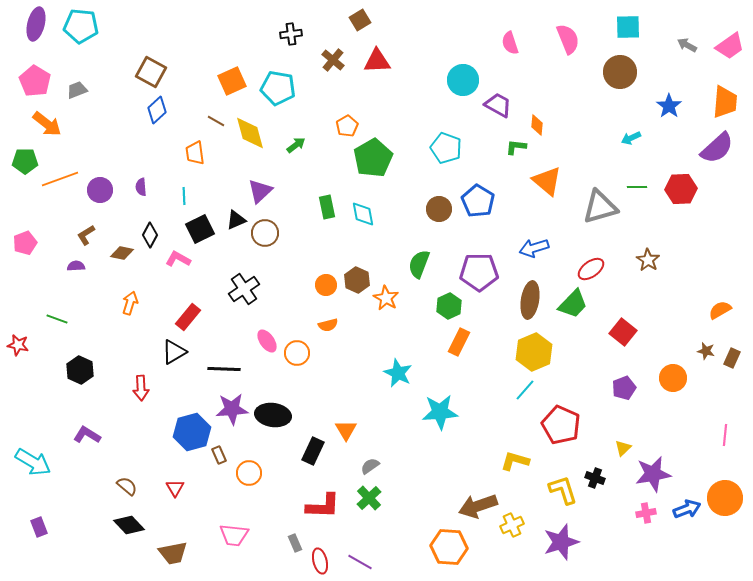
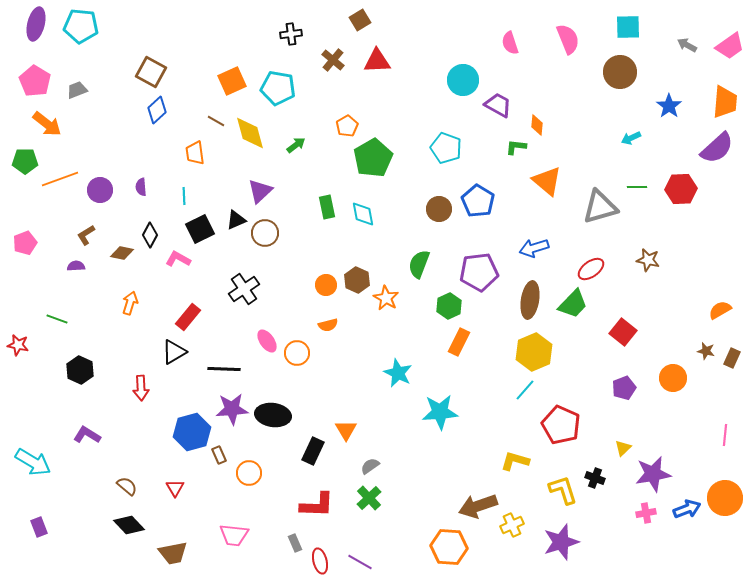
brown star at (648, 260): rotated 20 degrees counterclockwise
purple pentagon at (479, 272): rotated 6 degrees counterclockwise
red L-shape at (323, 506): moved 6 px left, 1 px up
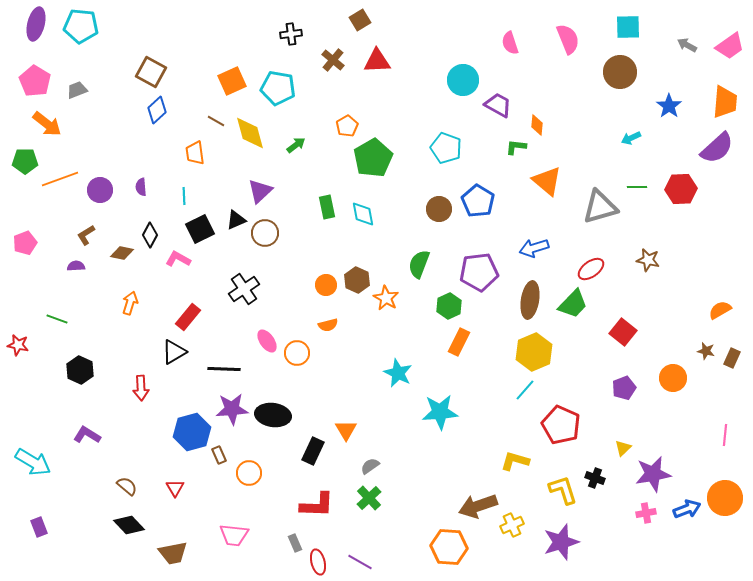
red ellipse at (320, 561): moved 2 px left, 1 px down
